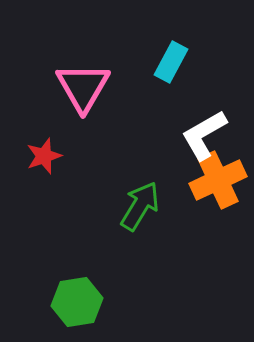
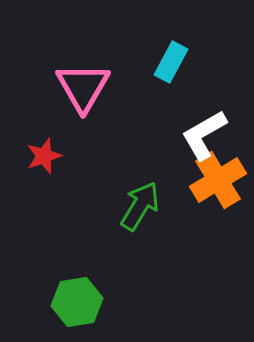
orange cross: rotated 6 degrees counterclockwise
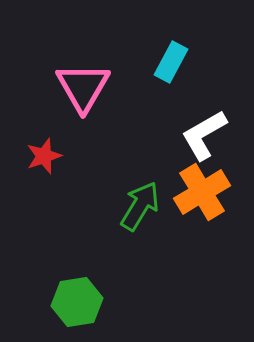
orange cross: moved 16 px left, 12 px down
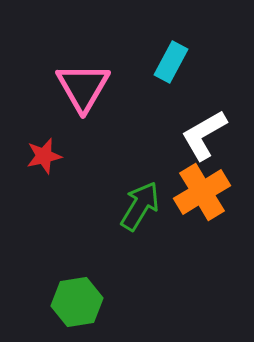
red star: rotated 6 degrees clockwise
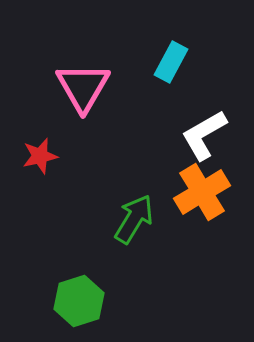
red star: moved 4 px left
green arrow: moved 6 px left, 13 px down
green hexagon: moved 2 px right, 1 px up; rotated 9 degrees counterclockwise
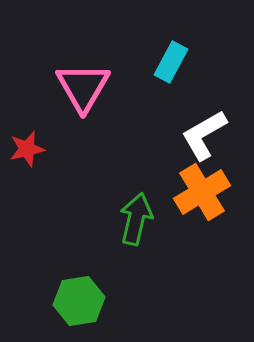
red star: moved 13 px left, 7 px up
green arrow: moved 2 px right; rotated 18 degrees counterclockwise
green hexagon: rotated 9 degrees clockwise
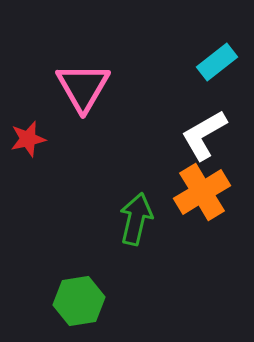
cyan rectangle: moved 46 px right; rotated 24 degrees clockwise
red star: moved 1 px right, 10 px up
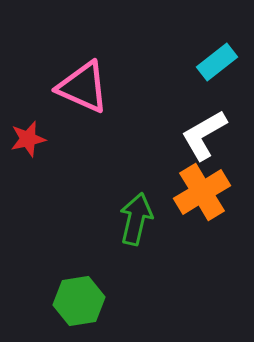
pink triangle: rotated 36 degrees counterclockwise
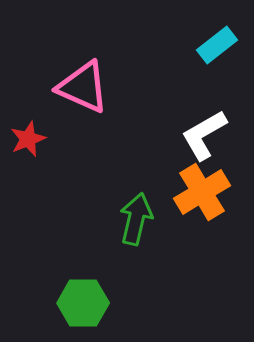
cyan rectangle: moved 17 px up
red star: rotated 9 degrees counterclockwise
green hexagon: moved 4 px right, 2 px down; rotated 9 degrees clockwise
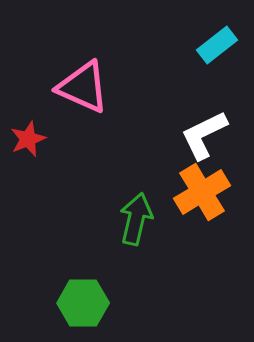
white L-shape: rotated 4 degrees clockwise
